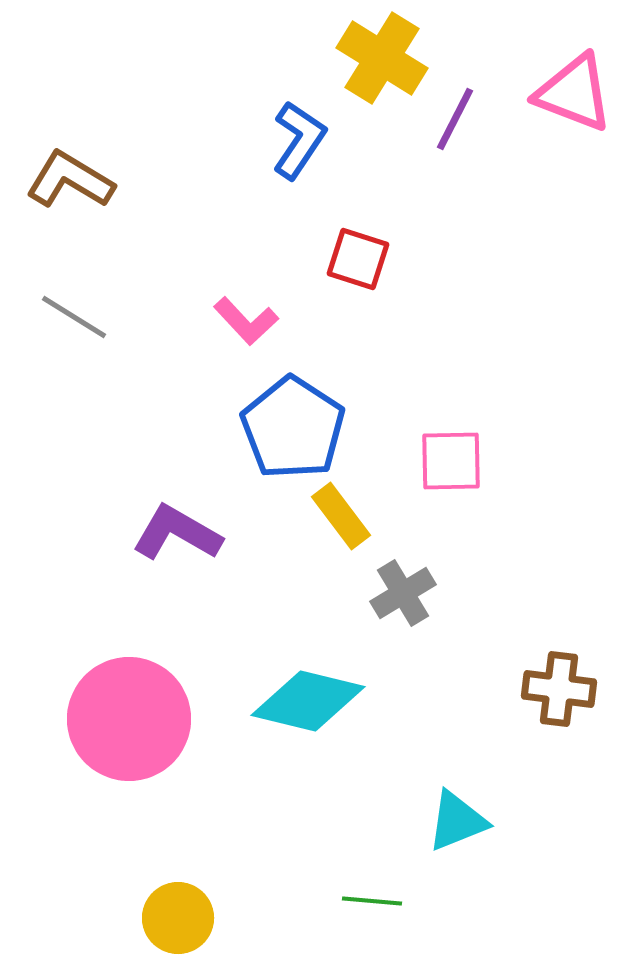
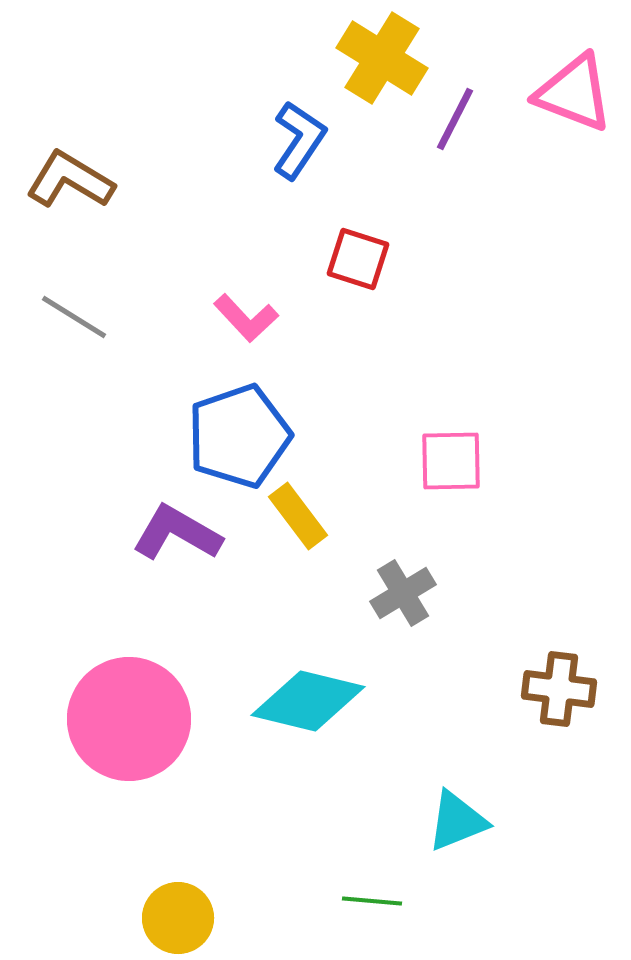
pink L-shape: moved 3 px up
blue pentagon: moved 54 px left, 8 px down; rotated 20 degrees clockwise
yellow rectangle: moved 43 px left
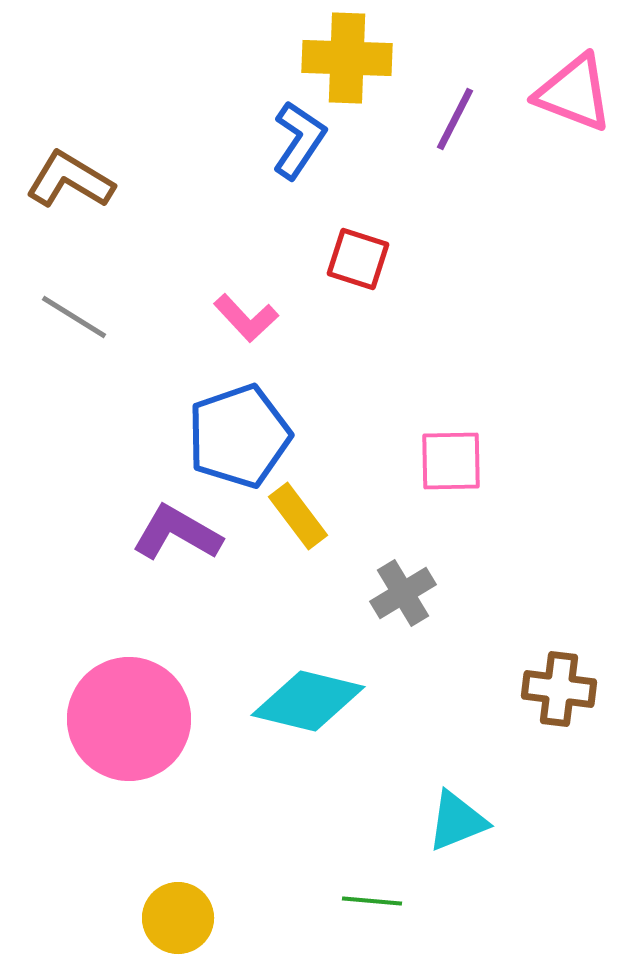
yellow cross: moved 35 px left; rotated 30 degrees counterclockwise
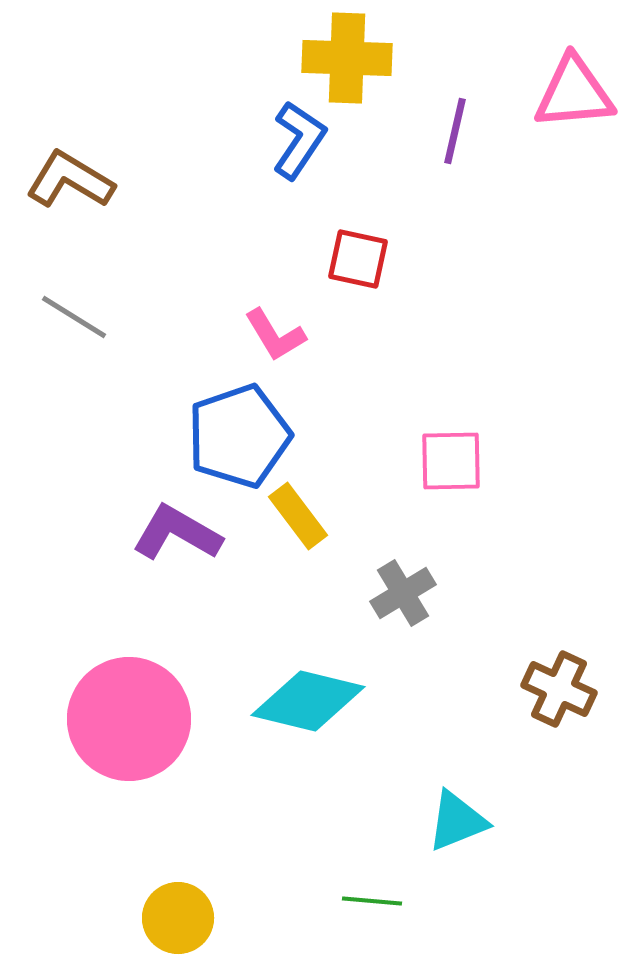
pink triangle: rotated 26 degrees counterclockwise
purple line: moved 12 px down; rotated 14 degrees counterclockwise
red square: rotated 6 degrees counterclockwise
pink L-shape: moved 29 px right, 17 px down; rotated 12 degrees clockwise
brown cross: rotated 18 degrees clockwise
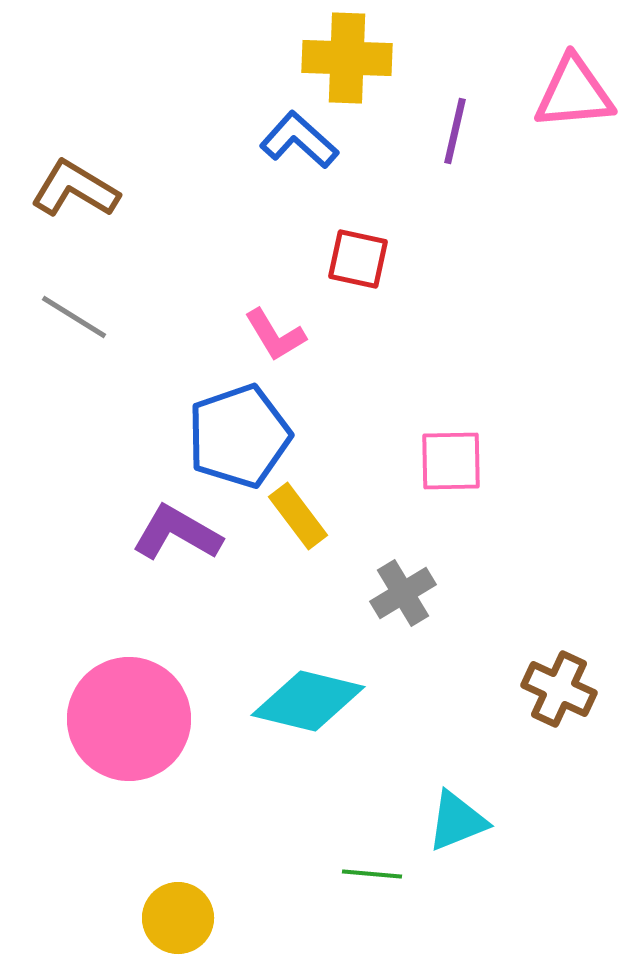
blue L-shape: rotated 82 degrees counterclockwise
brown L-shape: moved 5 px right, 9 px down
green line: moved 27 px up
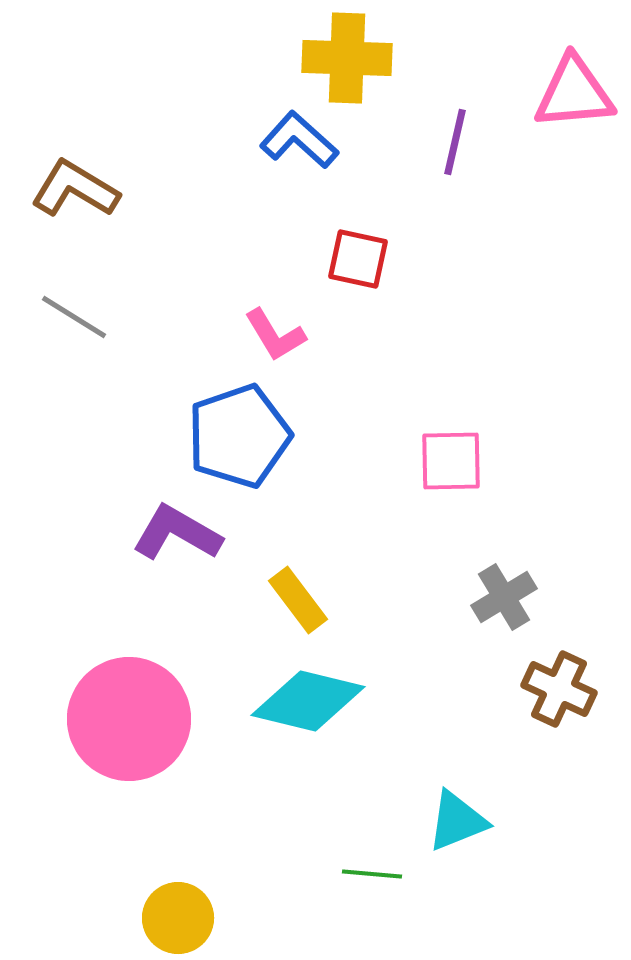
purple line: moved 11 px down
yellow rectangle: moved 84 px down
gray cross: moved 101 px right, 4 px down
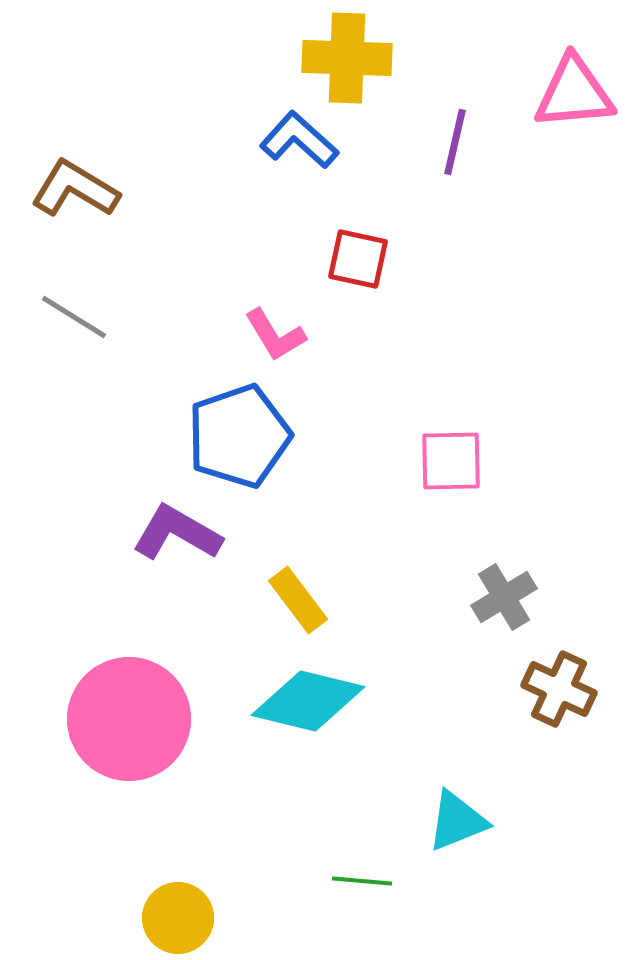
green line: moved 10 px left, 7 px down
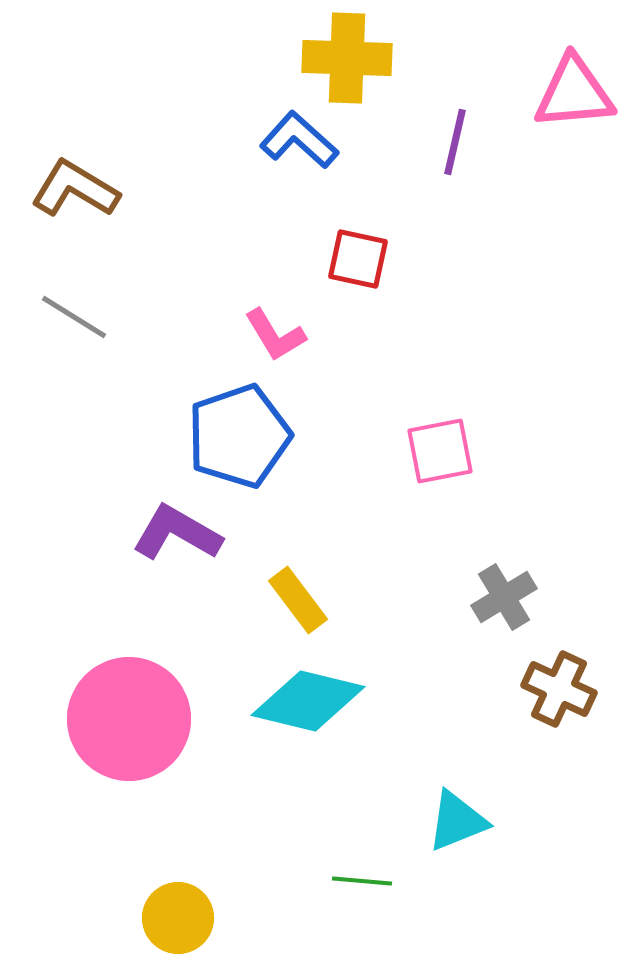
pink square: moved 11 px left, 10 px up; rotated 10 degrees counterclockwise
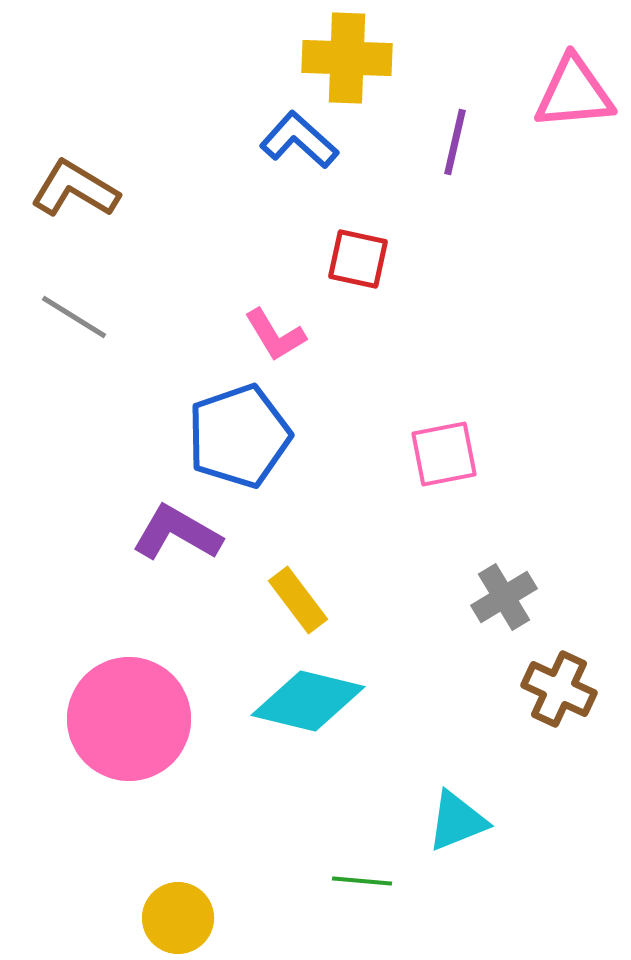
pink square: moved 4 px right, 3 px down
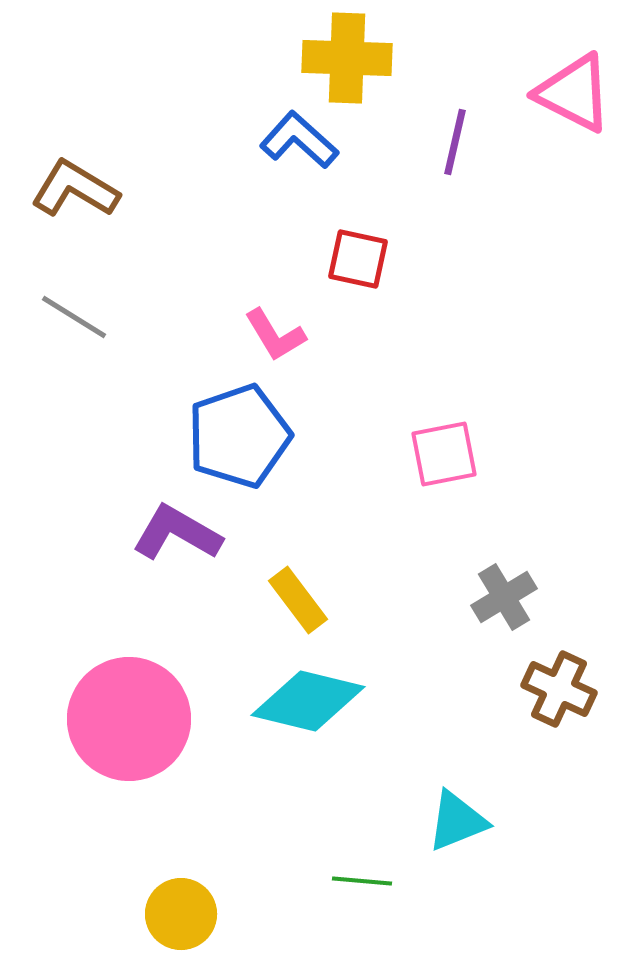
pink triangle: rotated 32 degrees clockwise
yellow circle: moved 3 px right, 4 px up
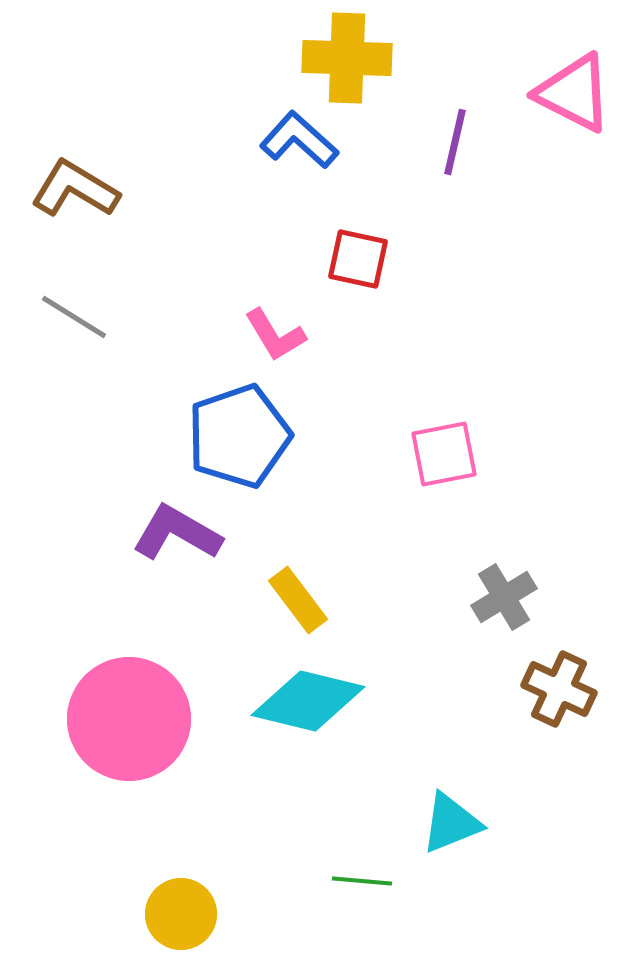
cyan triangle: moved 6 px left, 2 px down
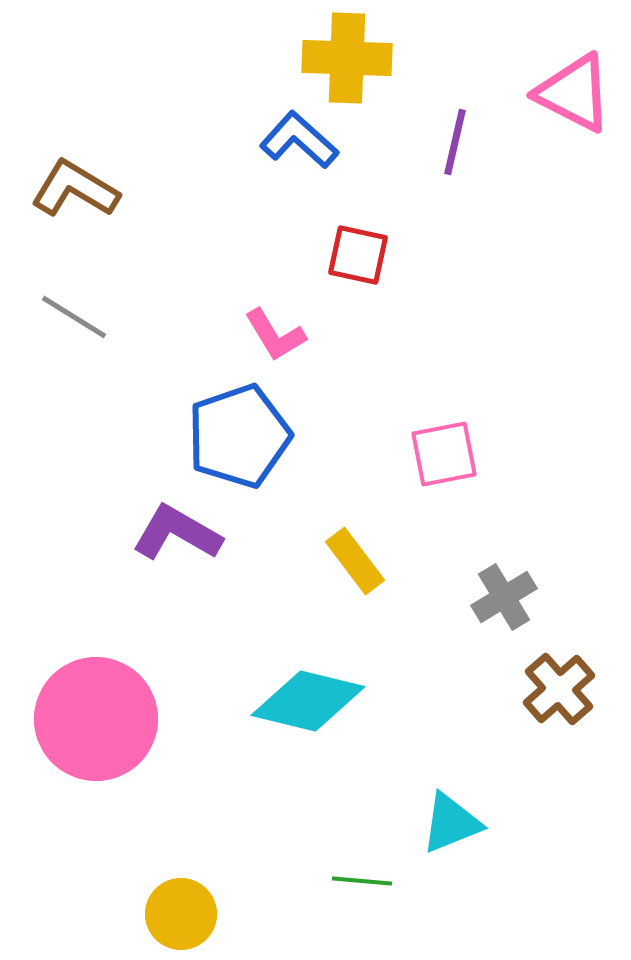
red square: moved 4 px up
yellow rectangle: moved 57 px right, 39 px up
brown cross: rotated 24 degrees clockwise
pink circle: moved 33 px left
